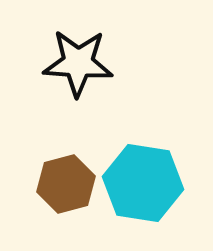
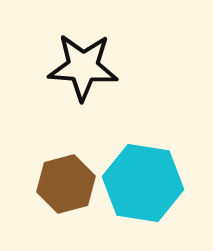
black star: moved 5 px right, 4 px down
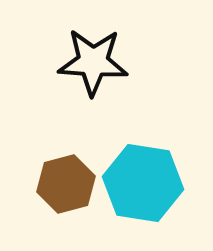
black star: moved 10 px right, 5 px up
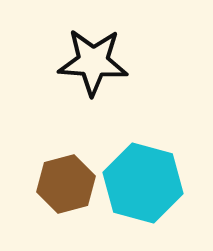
cyan hexagon: rotated 6 degrees clockwise
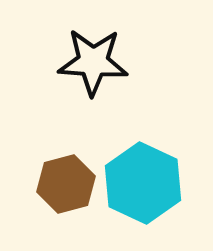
cyan hexagon: rotated 10 degrees clockwise
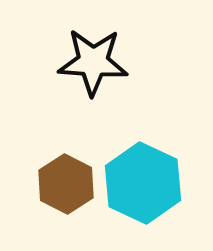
brown hexagon: rotated 18 degrees counterclockwise
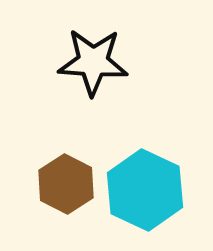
cyan hexagon: moved 2 px right, 7 px down
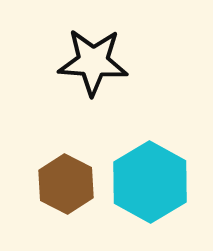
cyan hexagon: moved 5 px right, 8 px up; rotated 4 degrees clockwise
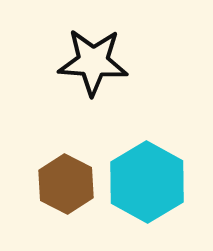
cyan hexagon: moved 3 px left
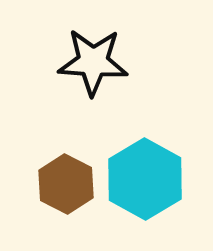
cyan hexagon: moved 2 px left, 3 px up
